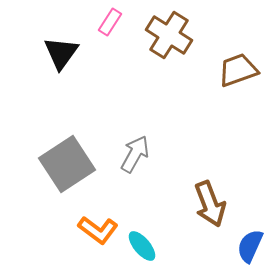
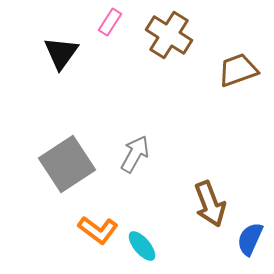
blue semicircle: moved 7 px up
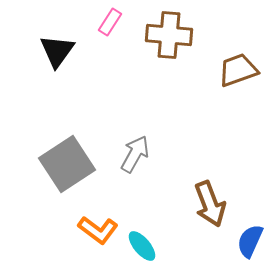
brown cross: rotated 27 degrees counterclockwise
black triangle: moved 4 px left, 2 px up
blue semicircle: moved 2 px down
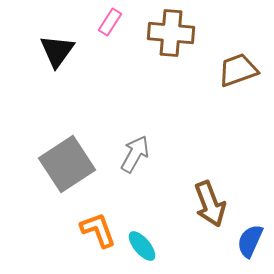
brown cross: moved 2 px right, 2 px up
orange L-shape: rotated 147 degrees counterclockwise
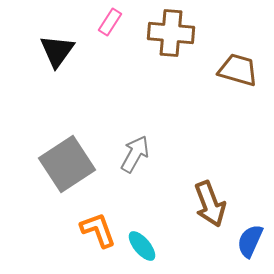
brown trapezoid: rotated 36 degrees clockwise
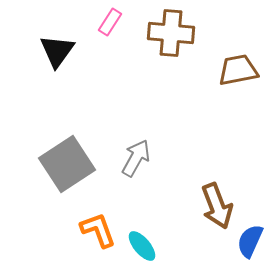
brown trapezoid: rotated 27 degrees counterclockwise
gray arrow: moved 1 px right, 4 px down
brown arrow: moved 7 px right, 2 px down
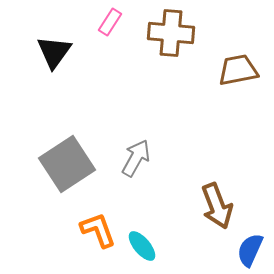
black triangle: moved 3 px left, 1 px down
blue semicircle: moved 9 px down
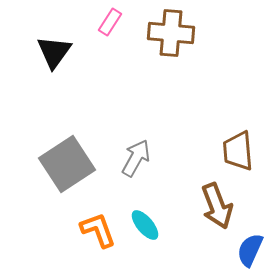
brown trapezoid: moved 81 px down; rotated 84 degrees counterclockwise
cyan ellipse: moved 3 px right, 21 px up
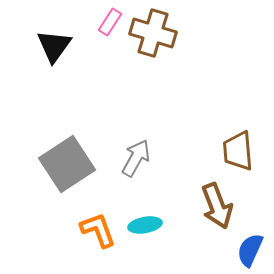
brown cross: moved 18 px left; rotated 12 degrees clockwise
black triangle: moved 6 px up
cyan ellipse: rotated 60 degrees counterclockwise
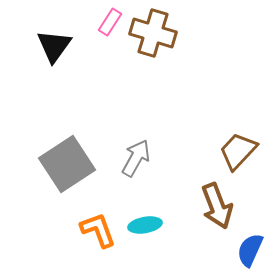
brown trapezoid: rotated 48 degrees clockwise
